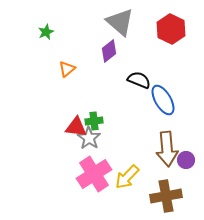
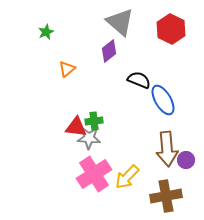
gray star: rotated 30 degrees counterclockwise
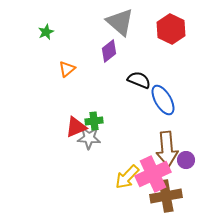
red triangle: rotated 30 degrees counterclockwise
pink cross: moved 59 px right; rotated 8 degrees clockwise
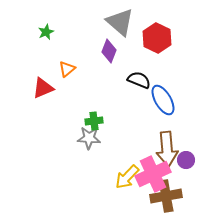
red hexagon: moved 14 px left, 9 px down
purple diamond: rotated 30 degrees counterclockwise
red triangle: moved 33 px left, 39 px up
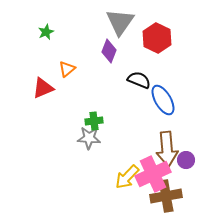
gray triangle: rotated 24 degrees clockwise
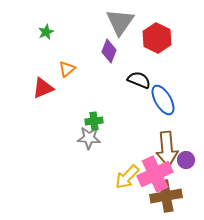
pink cross: moved 2 px right
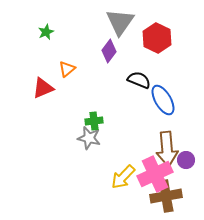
purple diamond: rotated 15 degrees clockwise
gray star: rotated 10 degrees clockwise
yellow arrow: moved 4 px left
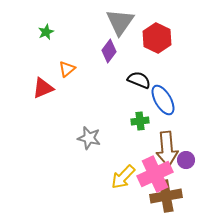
green cross: moved 46 px right
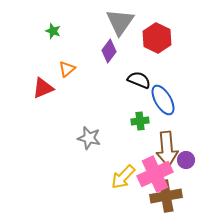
green star: moved 7 px right, 1 px up; rotated 28 degrees counterclockwise
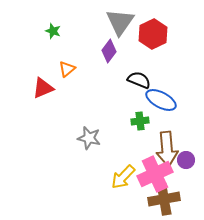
red hexagon: moved 4 px left, 4 px up; rotated 8 degrees clockwise
blue ellipse: moved 2 px left; rotated 32 degrees counterclockwise
brown cross: moved 2 px left, 3 px down
